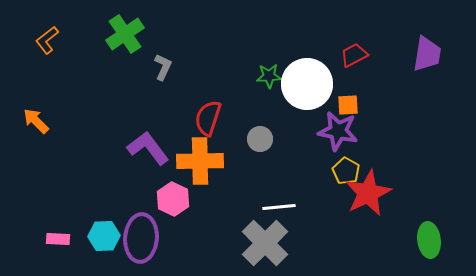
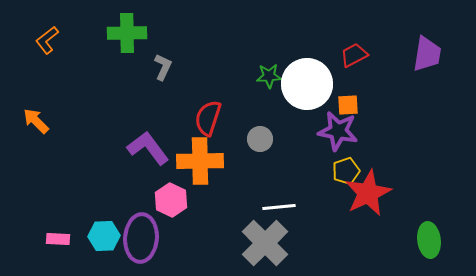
green cross: moved 2 px right, 1 px up; rotated 33 degrees clockwise
yellow pentagon: rotated 24 degrees clockwise
pink hexagon: moved 2 px left, 1 px down
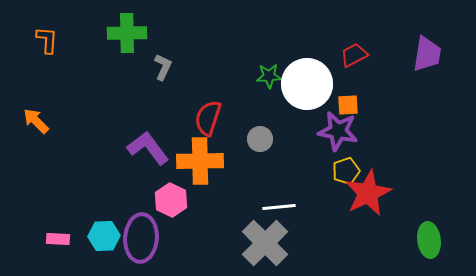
orange L-shape: rotated 132 degrees clockwise
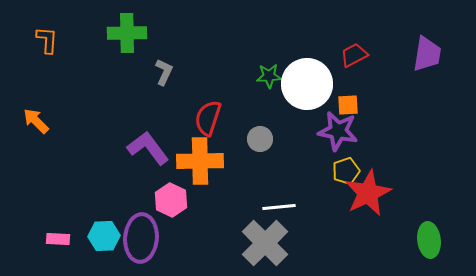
gray L-shape: moved 1 px right, 5 px down
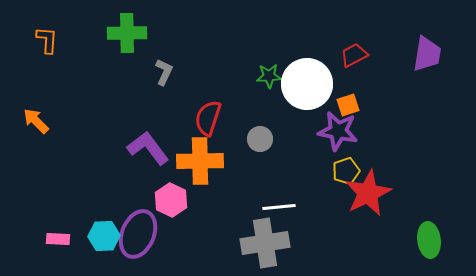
orange square: rotated 15 degrees counterclockwise
purple ellipse: moved 3 px left, 4 px up; rotated 18 degrees clockwise
gray cross: rotated 36 degrees clockwise
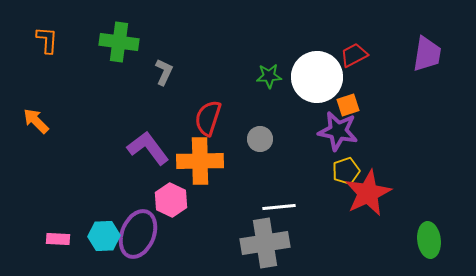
green cross: moved 8 px left, 9 px down; rotated 9 degrees clockwise
white circle: moved 10 px right, 7 px up
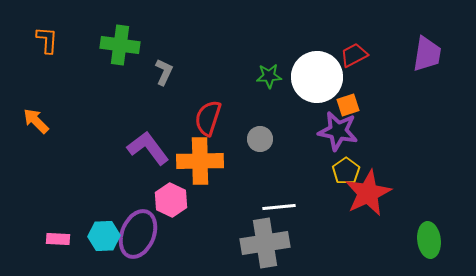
green cross: moved 1 px right, 3 px down
yellow pentagon: rotated 16 degrees counterclockwise
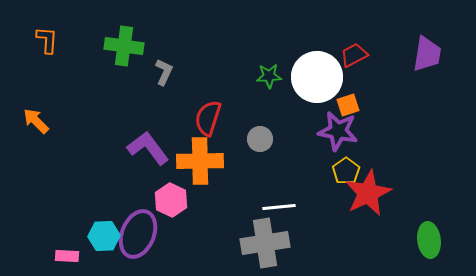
green cross: moved 4 px right, 1 px down
pink rectangle: moved 9 px right, 17 px down
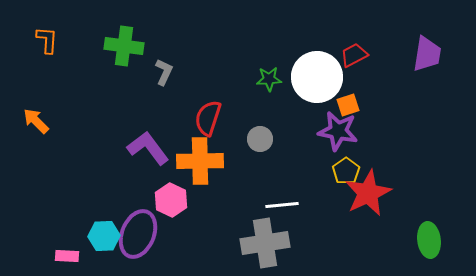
green star: moved 3 px down
white line: moved 3 px right, 2 px up
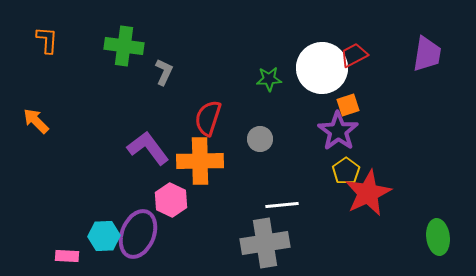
white circle: moved 5 px right, 9 px up
purple star: rotated 24 degrees clockwise
green ellipse: moved 9 px right, 3 px up
